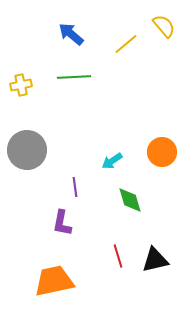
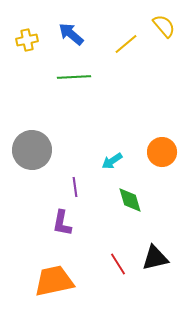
yellow cross: moved 6 px right, 45 px up
gray circle: moved 5 px right
red line: moved 8 px down; rotated 15 degrees counterclockwise
black triangle: moved 2 px up
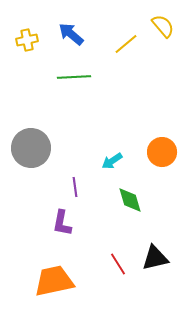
yellow semicircle: moved 1 px left
gray circle: moved 1 px left, 2 px up
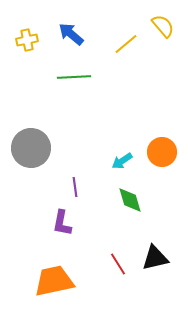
cyan arrow: moved 10 px right
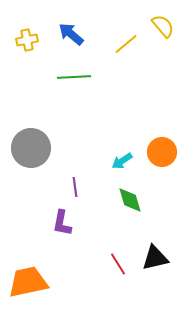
orange trapezoid: moved 26 px left, 1 px down
